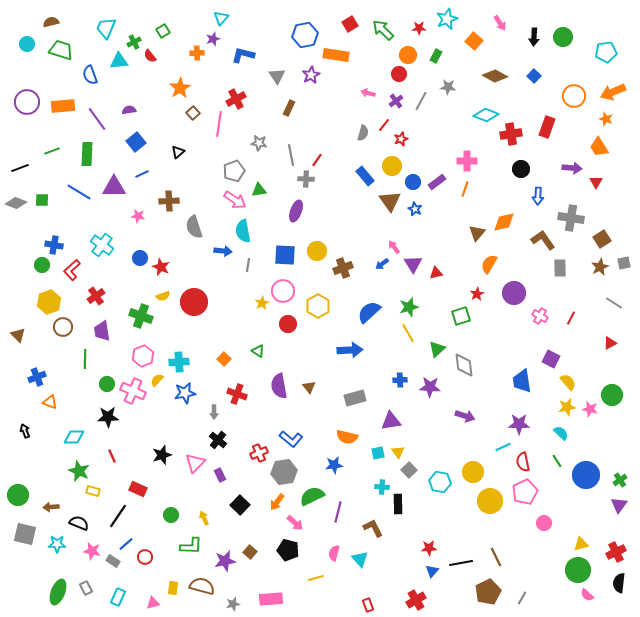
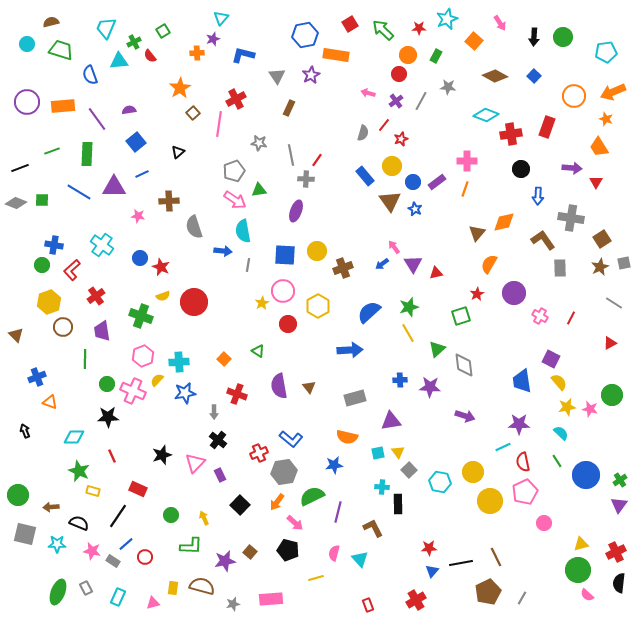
brown triangle at (18, 335): moved 2 px left
yellow semicircle at (568, 382): moved 9 px left
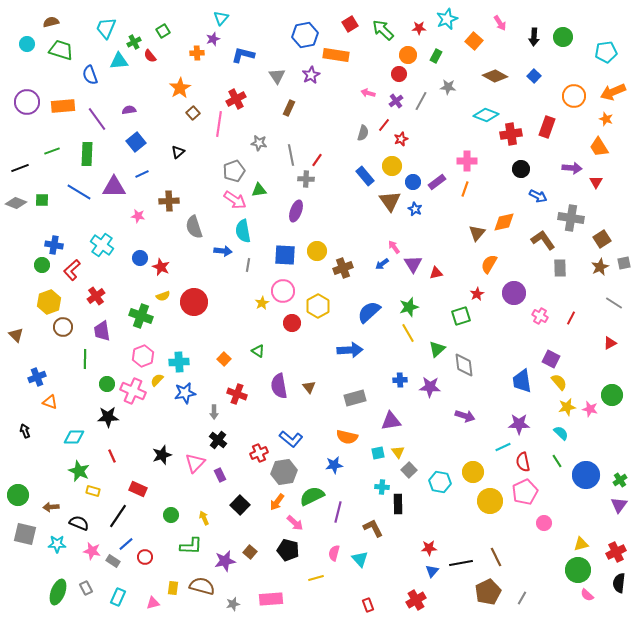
blue arrow at (538, 196): rotated 66 degrees counterclockwise
red circle at (288, 324): moved 4 px right, 1 px up
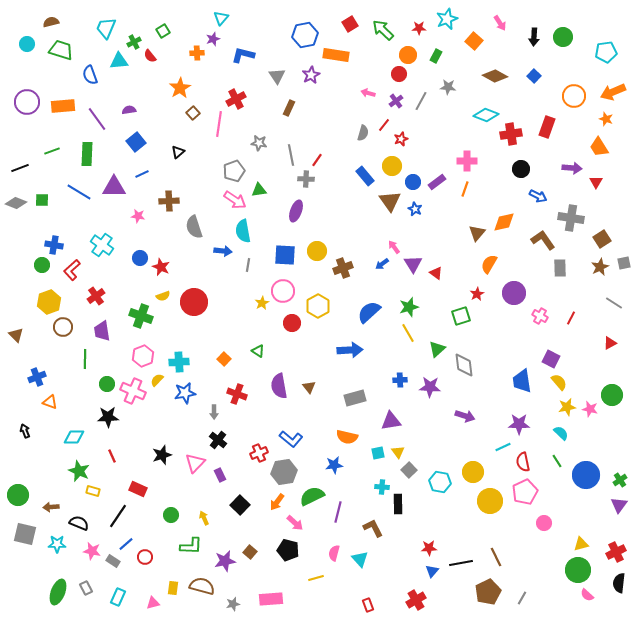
red triangle at (436, 273): rotated 48 degrees clockwise
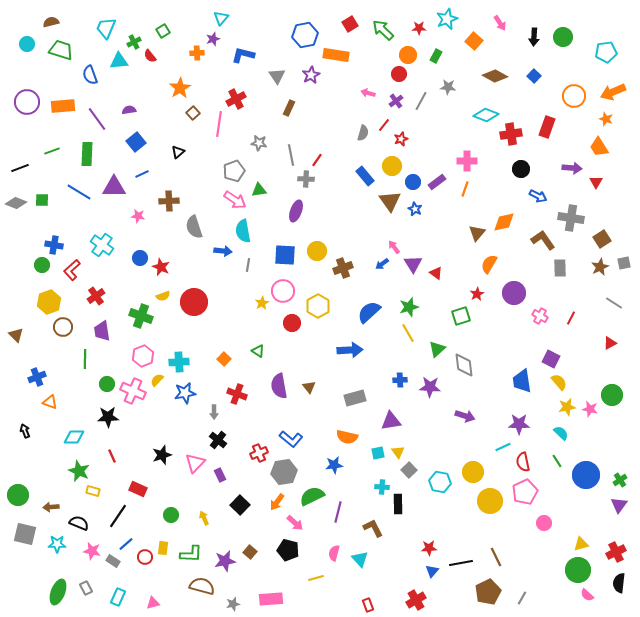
green L-shape at (191, 546): moved 8 px down
yellow rectangle at (173, 588): moved 10 px left, 40 px up
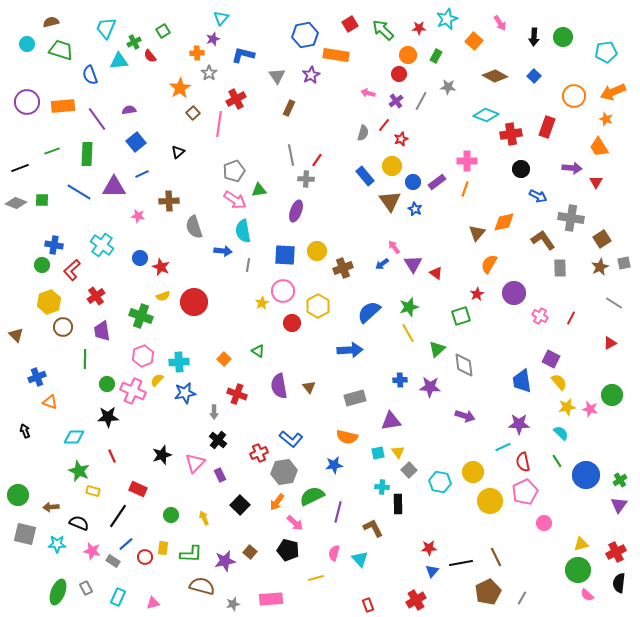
gray star at (259, 143): moved 50 px left, 70 px up; rotated 28 degrees clockwise
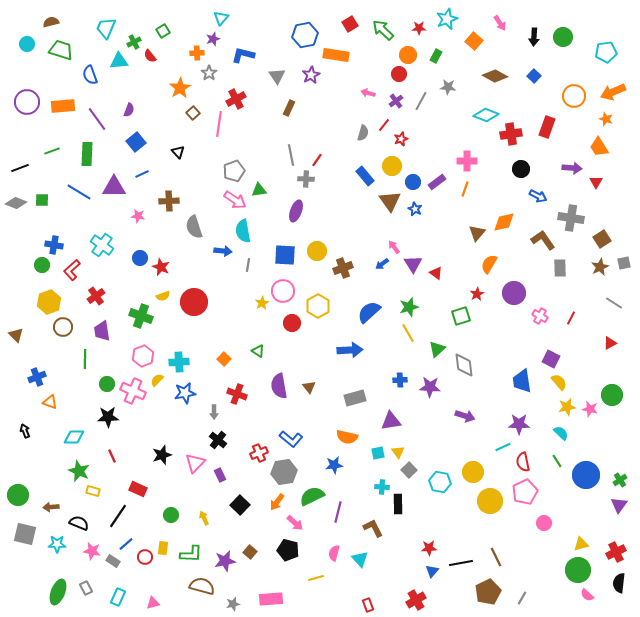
purple semicircle at (129, 110): rotated 120 degrees clockwise
black triangle at (178, 152): rotated 32 degrees counterclockwise
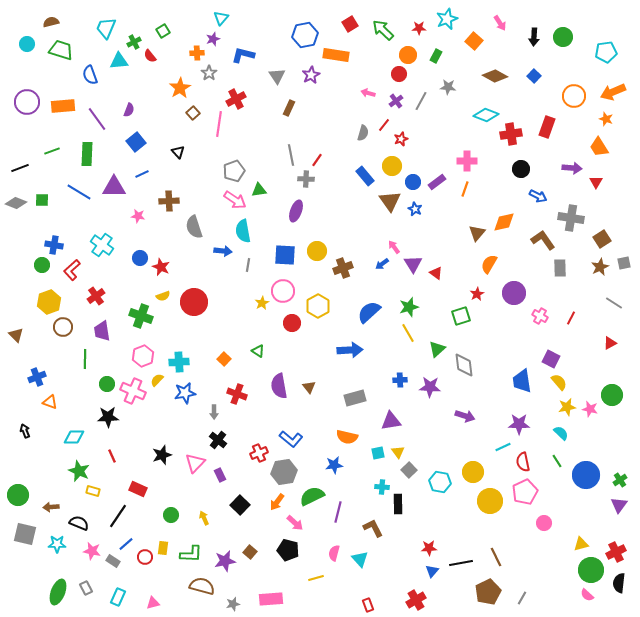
green circle at (578, 570): moved 13 px right
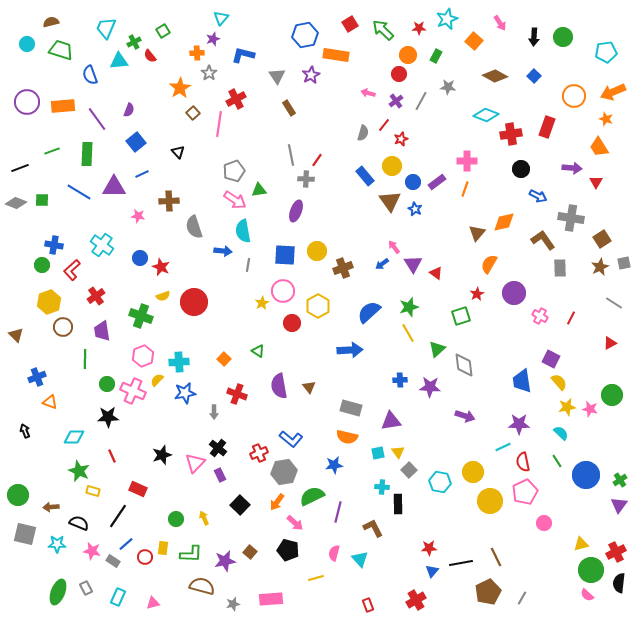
brown rectangle at (289, 108): rotated 56 degrees counterclockwise
gray rectangle at (355, 398): moved 4 px left, 10 px down; rotated 30 degrees clockwise
black cross at (218, 440): moved 8 px down
green circle at (171, 515): moved 5 px right, 4 px down
